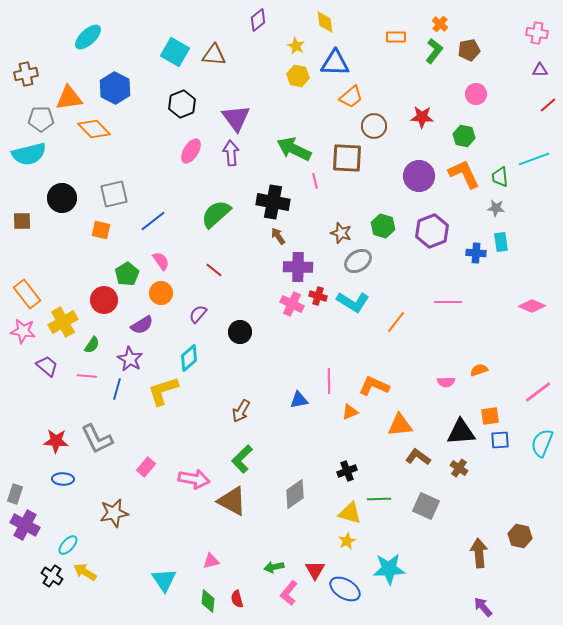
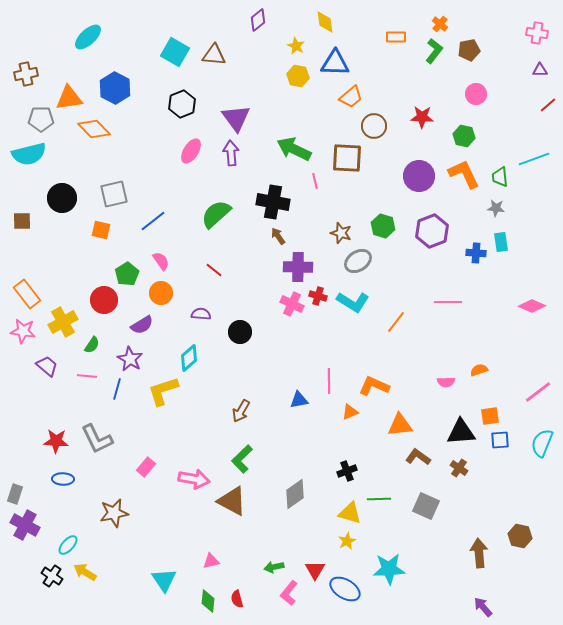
purple semicircle at (198, 314): moved 3 px right; rotated 54 degrees clockwise
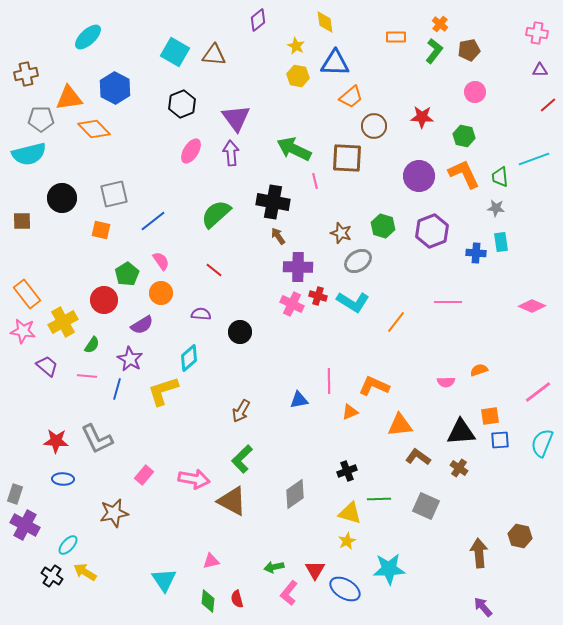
pink circle at (476, 94): moved 1 px left, 2 px up
pink rectangle at (146, 467): moved 2 px left, 8 px down
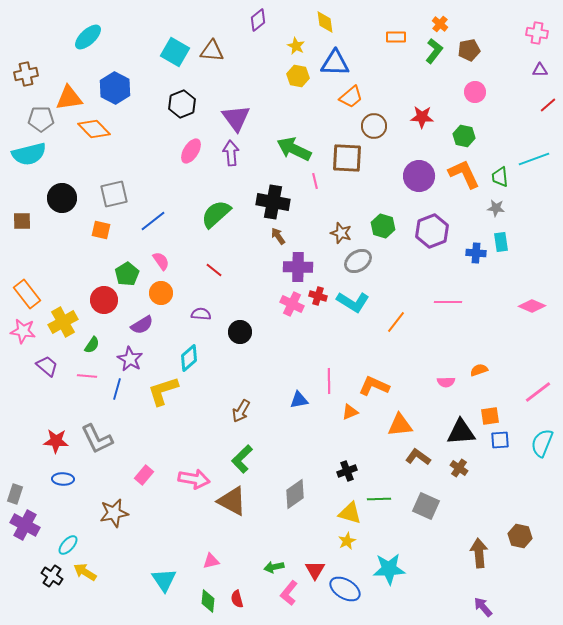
brown triangle at (214, 55): moved 2 px left, 4 px up
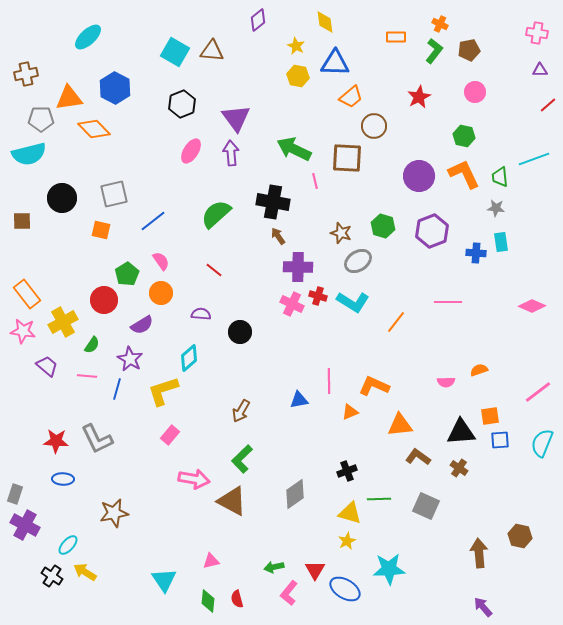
orange cross at (440, 24): rotated 14 degrees counterclockwise
red star at (422, 117): moved 3 px left, 20 px up; rotated 30 degrees counterclockwise
pink rectangle at (144, 475): moved 26 px right, 40 px up
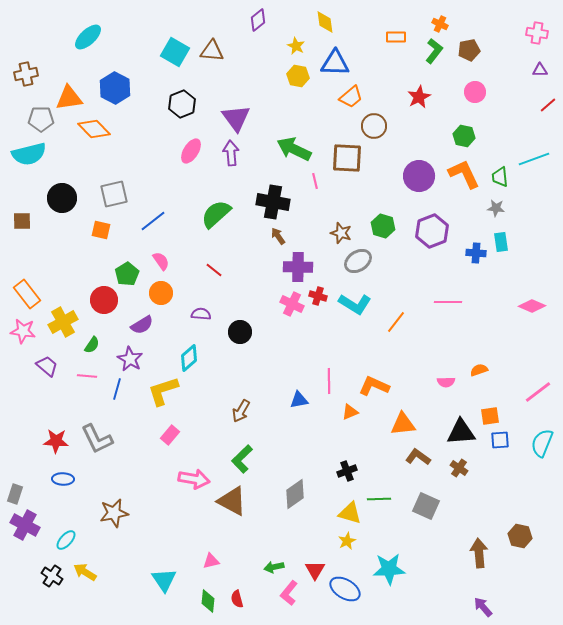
cyan L-shape at (353, 302): moved 2 px right, 2 px down
orange triangle at (400, 425): moved 3 px right, 1 px up
cyan ellipse at (68, 545): moved 2 px left, 5 px up
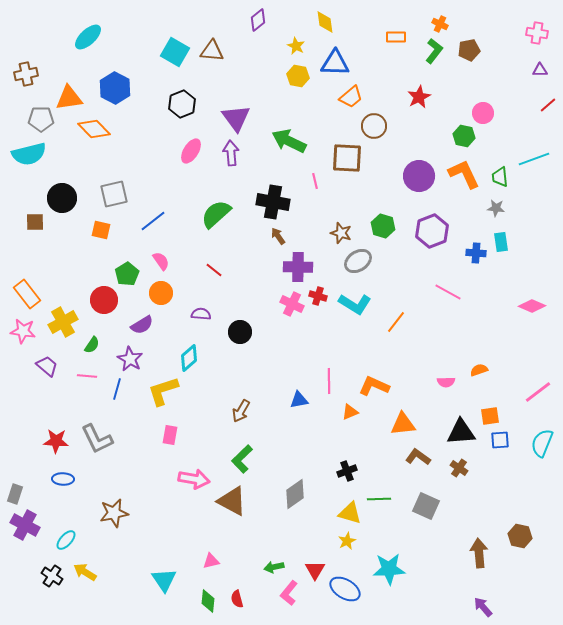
pink circle at (475, 92): moved 8 px right, 21 px down
green arrow at (294, 149): moved 5 px left, 8 px up
brown square at (22, 221): moved 13 px right, 1 px down
pink line at (448, 302): moved 10 px up; rotated 28 degrees clockwise
pink rectangle at (170, 435): rotated 30 degrees counterclockwise
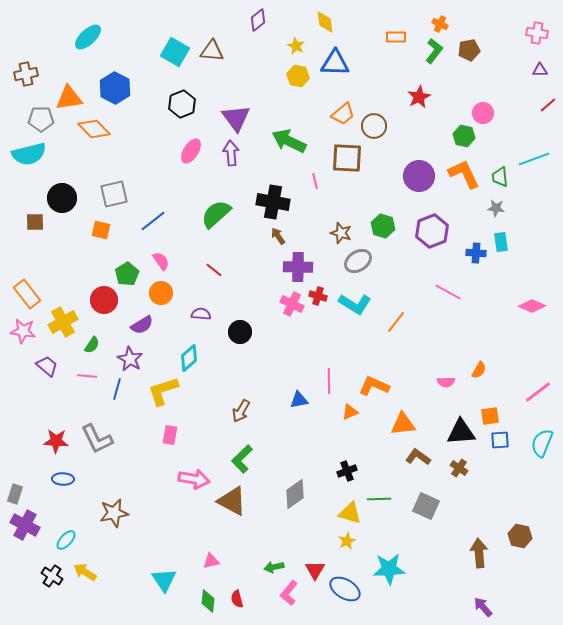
orange trapezoid at (351, 97): moved 8 px left, 17 px down
orange semicircle at (479, 370): rotated 138 degrees clockwise
